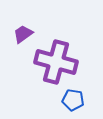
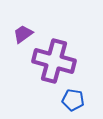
purple cross: moved 2 px left, 1 px up
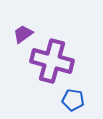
purple cross: moved 2 px left
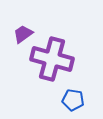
purple cross: moved 2 px up
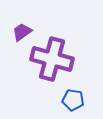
purple trapezoid: moved 1 px left, 2 px up
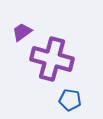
blue pentagon: moved 3 px left
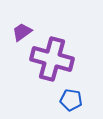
blue pentagon: moved 1 px right
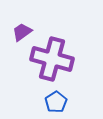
blue pentagon: moved 15 px left, 2 px down; rotated 30 degrees clockwise
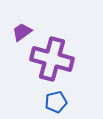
blue pentagon: rotated 20 degrees clockwise
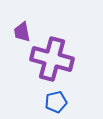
purple trapezoid: rotated 65 degrees counterclockwise
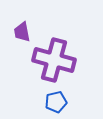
purple cross: moved 2 px right, 1 px down
